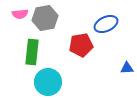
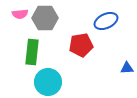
gray hexagon: rotated 10 degrees clockwise
blue ellipse: moved 3 px up
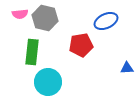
gray hexagon: rotated 15 degrees clockwise
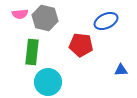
red pentagon: rotated 15 degrees clockwise
blue triangle: moved 6 px left, 2 px down
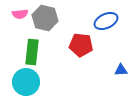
cyan circle: moved 22 px left
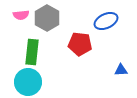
pink semicircle: moved 1 px right, 1 px down
gray hexagon: moved 2 px right; rotated 15 degrees clockwise
red pentagon: moved 1 px left, 1 px up
cyan circle: moved 2 px right
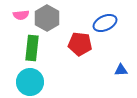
blue ellipse: moved 1 px left, 2 px down
green rectangle: moved 4 px up
cyan circle: moved 2 px right
